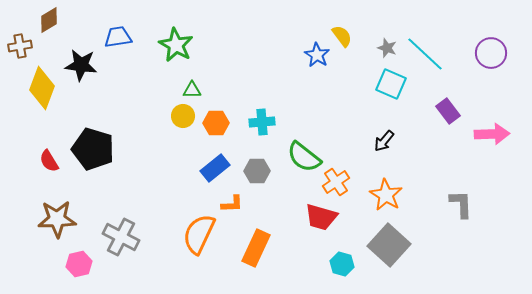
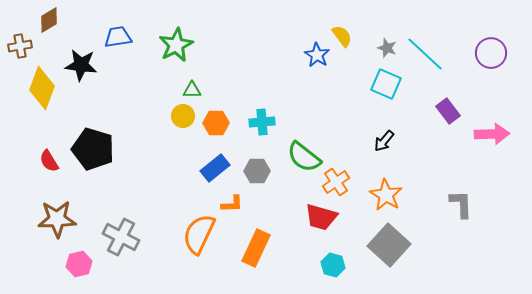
green star: rotated 16 degrees clockwise
cyan square: moved 5 px left
cyan hexagon: moved 9 px left, 1 px down
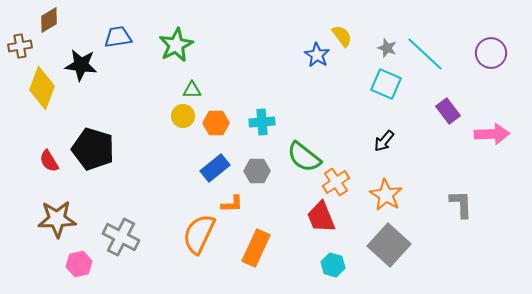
red trapezoid: rotated 52 degrees clockwise
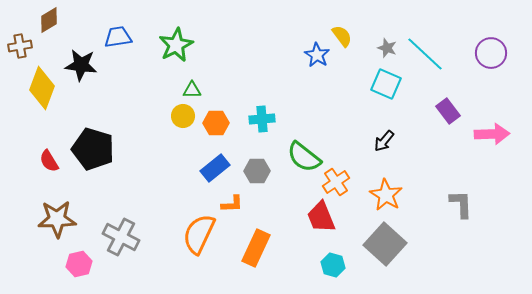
cyan cross: moved 3 px up
gray square: moved 4 px left, 1 px up
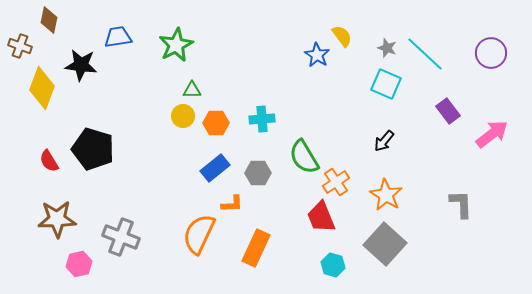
brown diamond: rotated 48 degrees counterclockwise
brown cross: rotated 30 degrees clockwise
pink arrow: rotated 36 degrees counterclockwise
green semicircle: rotated 21 degrees clockwise
gray hexagon: moved 1 px right, 2 px down
gray cross: rotated 6 degrees counterclockwise
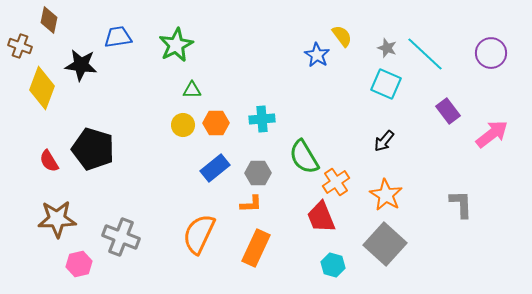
yellow circle: moved 9 px down
orange L-shape: moved 19 px right
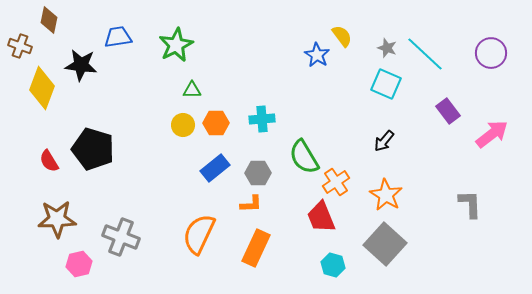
gray L-shape: moved 9 px right
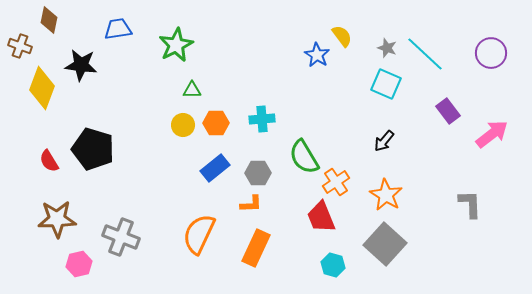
blue trapezoid: moved 8 px up
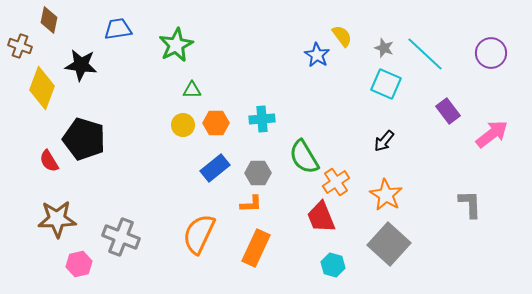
gray star: moved 3 px left
black pentagon: moved 9 px left, 10 px up
gray square: moved 4 px right
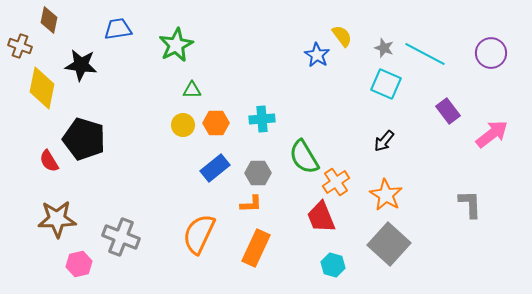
cyan line: rotated 15 degrees counterclockwise
yellow diamond: rotated 9 degrees counterclockwise
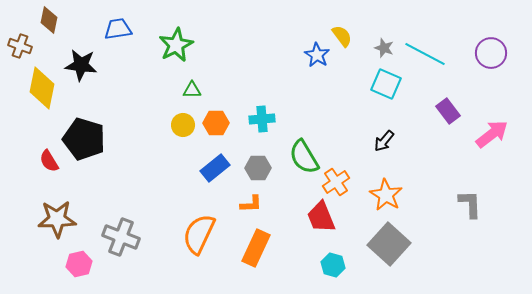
gray hexagon: moved 5 px up
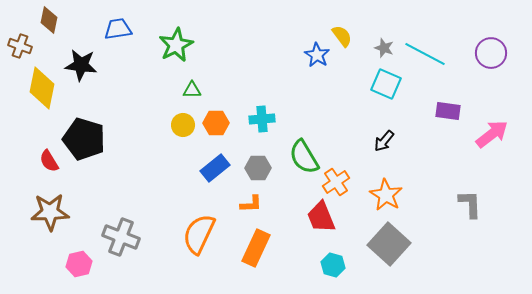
purple rectangle: rotated 45 degrees counterclockwise
brown star: moved 7 px left, 7 px up
